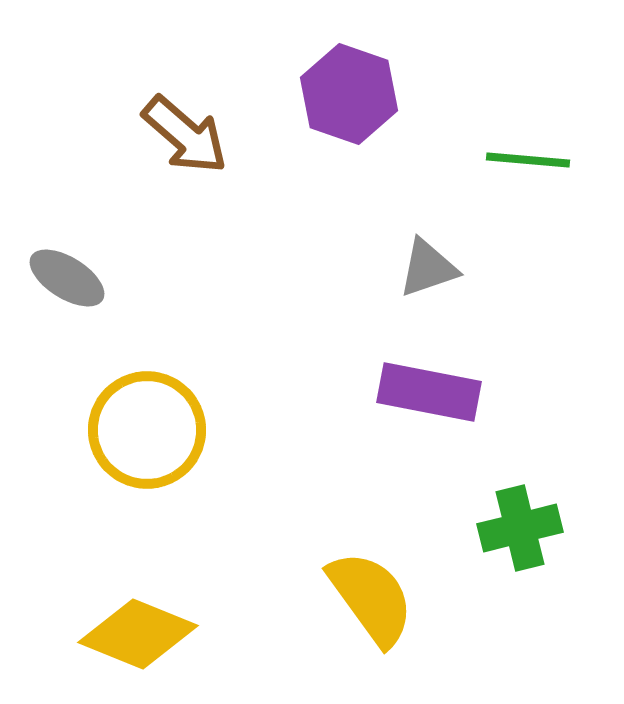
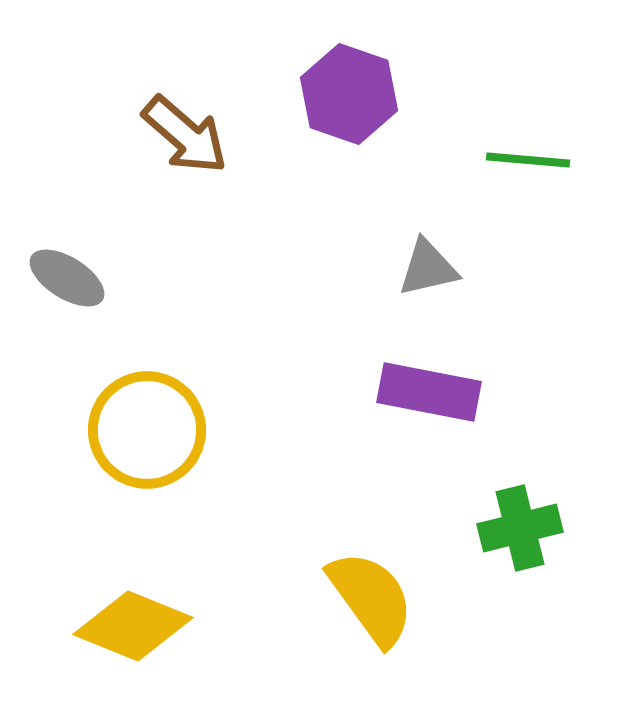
gray triangle: rotated 6 degrees clockwise
yellow diamond: moved 5 px left, 8 px up
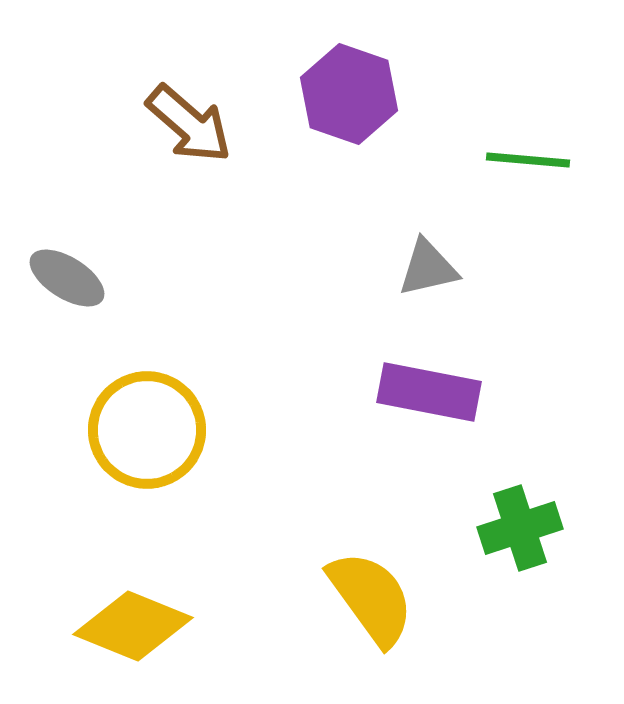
brown arrow: moved 4 px right, 11 px up
green cross: rotated 4 degrees counterclockwise
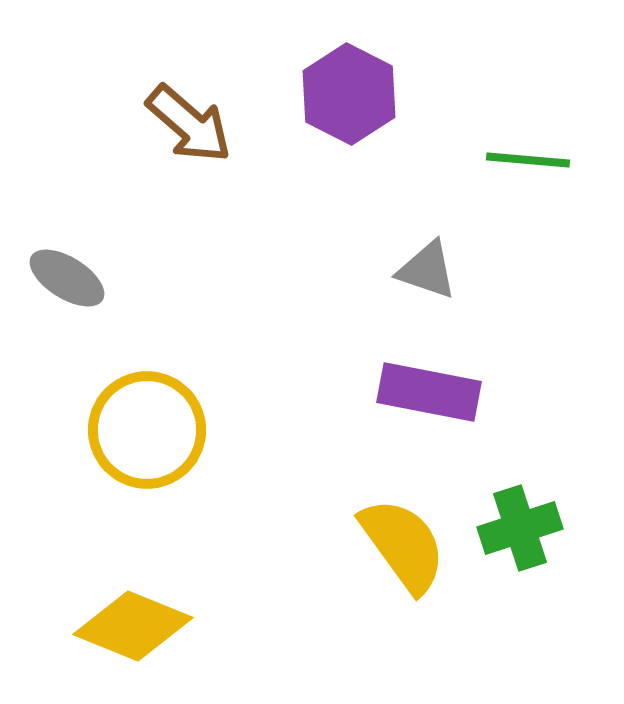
purple hexagon: rotated 8 degrees clockwise
gray triangle: moved 1 px left, 2 px down; rotated 32 degrees clockwise
yellow semicircle: moved 32 px right, 53 px up
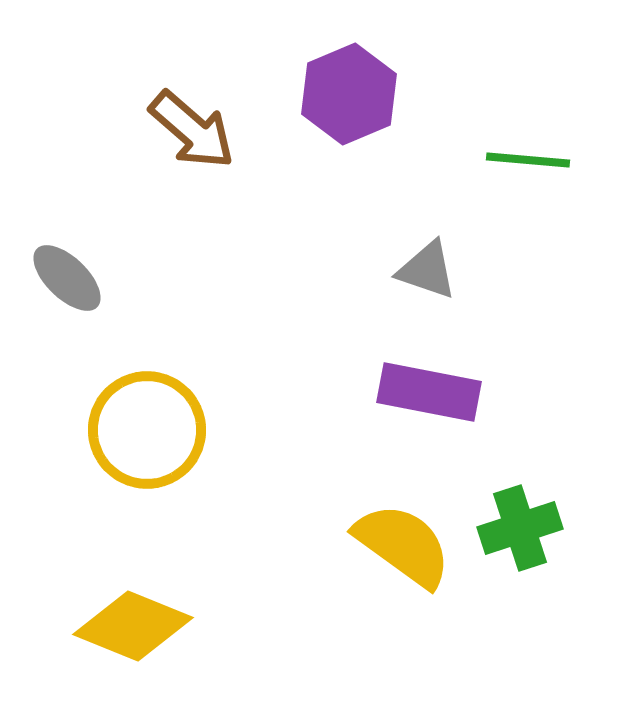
purple hexagon: rotated 10 degrees clockwise
brown arrow: moved 3 px right, 6 px down
gray ellipse: rotated 12 degrees clockwise
yellow semicircle: rotated 18 degrees counterclockwise
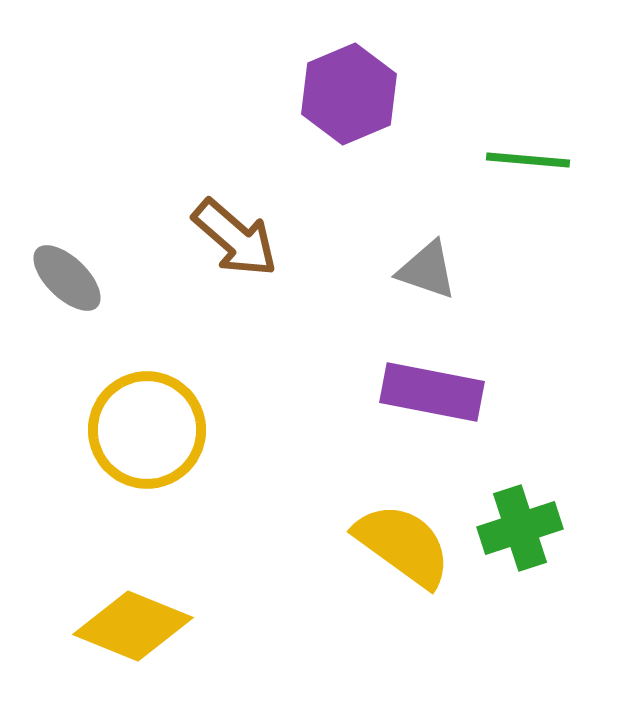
brown arrow: moved 43 px right, 108 px down
purple rectangle: moved 3 px right
